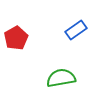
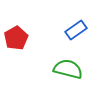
green semicircle: moved 7 px right, 9 px up; rotated 24 degrees clockwise
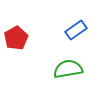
green semicircle: rotated 24 degrees counterclockwise
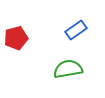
red pentagon: rotated 15 degrees clockwise
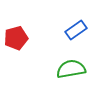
green semicircle: moved 3 px right
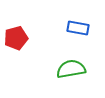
blue rectangle: moved 2 px right, 2 px up; rotated 45 degrees clockwise
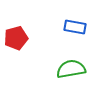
blue rectangle: moved 3 px left, 1 px up
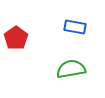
red pentagon: rotated 20 degrees counterclockwise
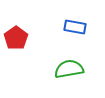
green semicircle: moved 2 px left
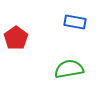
blue rectangle: moved 5 px up
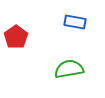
red pentagon: moved 1 px up
